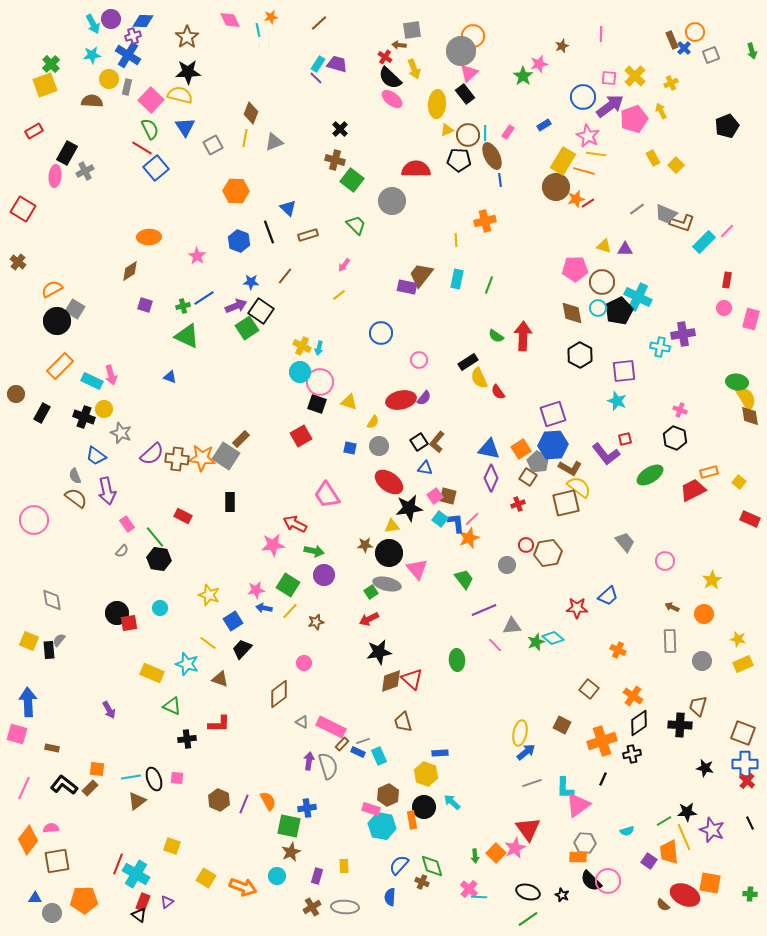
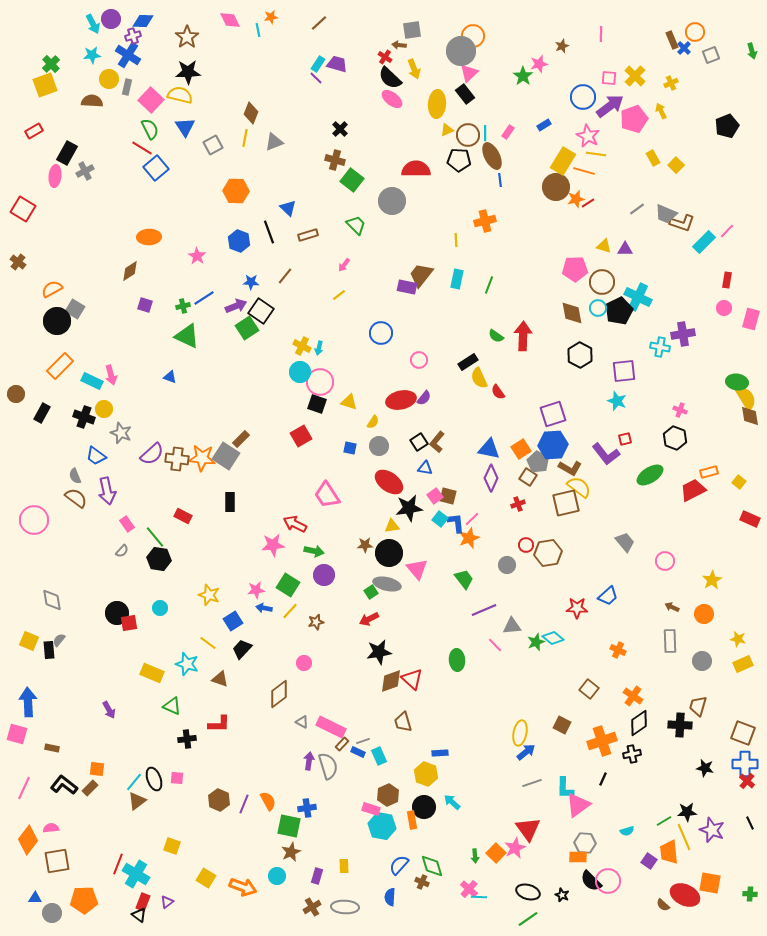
cyan line at (131, 777): moved 3 px right, 5 px down; rotated 42 degrees counterclockwise
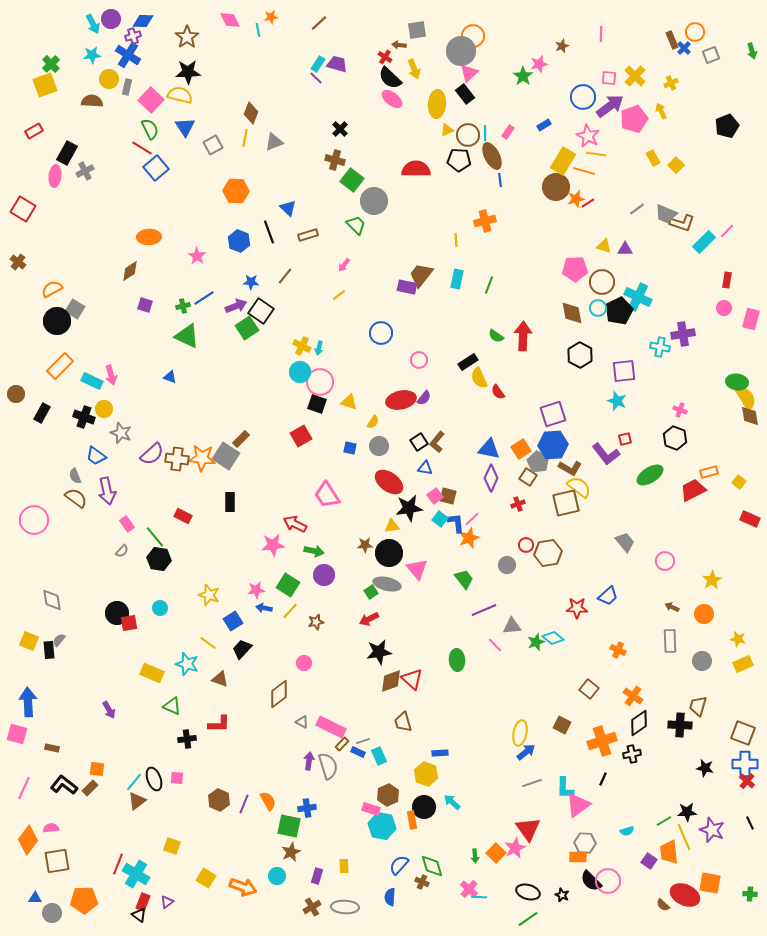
gray square at (412, 30): moved 5 px right
gray circle at (392, 201): moved 18 px left
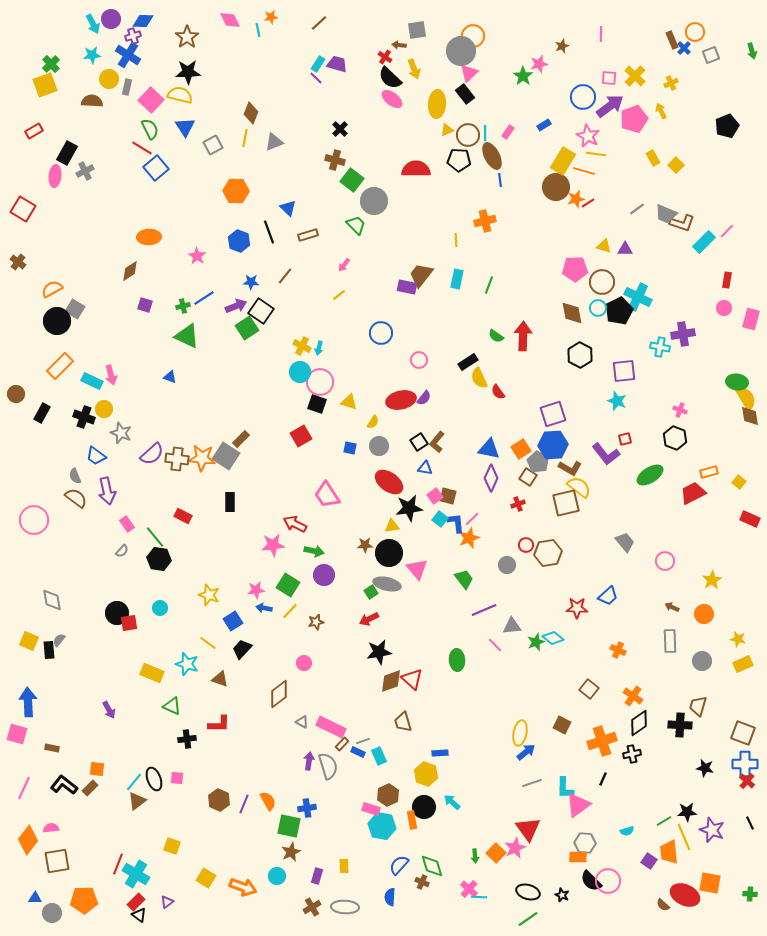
red trapezoid at (693, 490): moved 3 px down
red rectangle at (143, 902): moved 7 px left; rotated 24 degrees clockwise
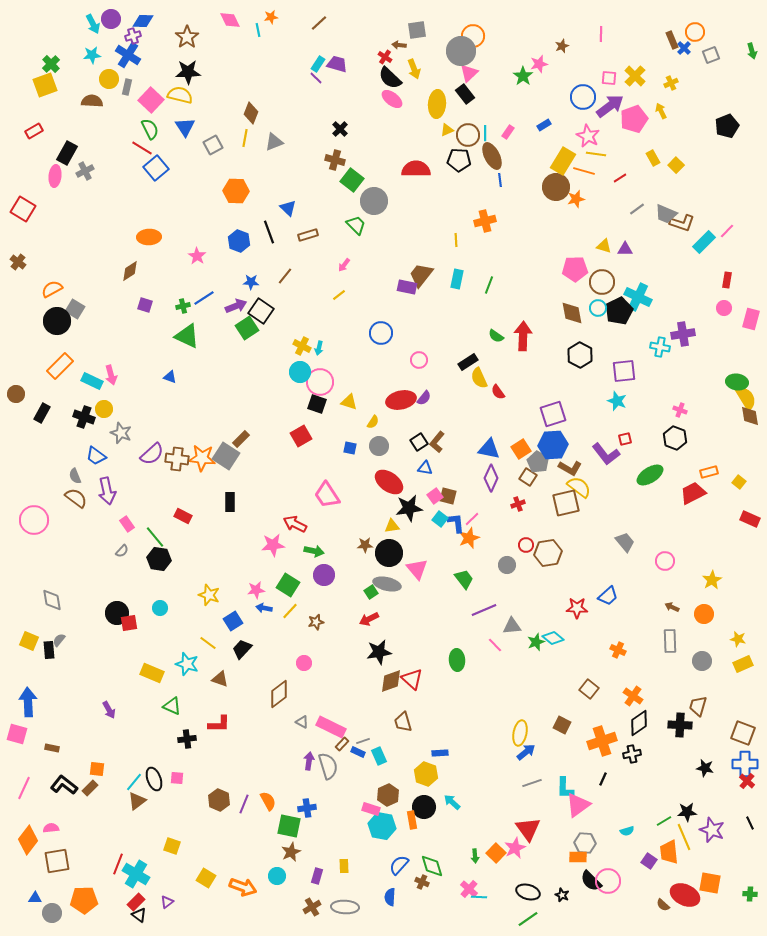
red line at (588, 203): moved 32 px right, 25 px up
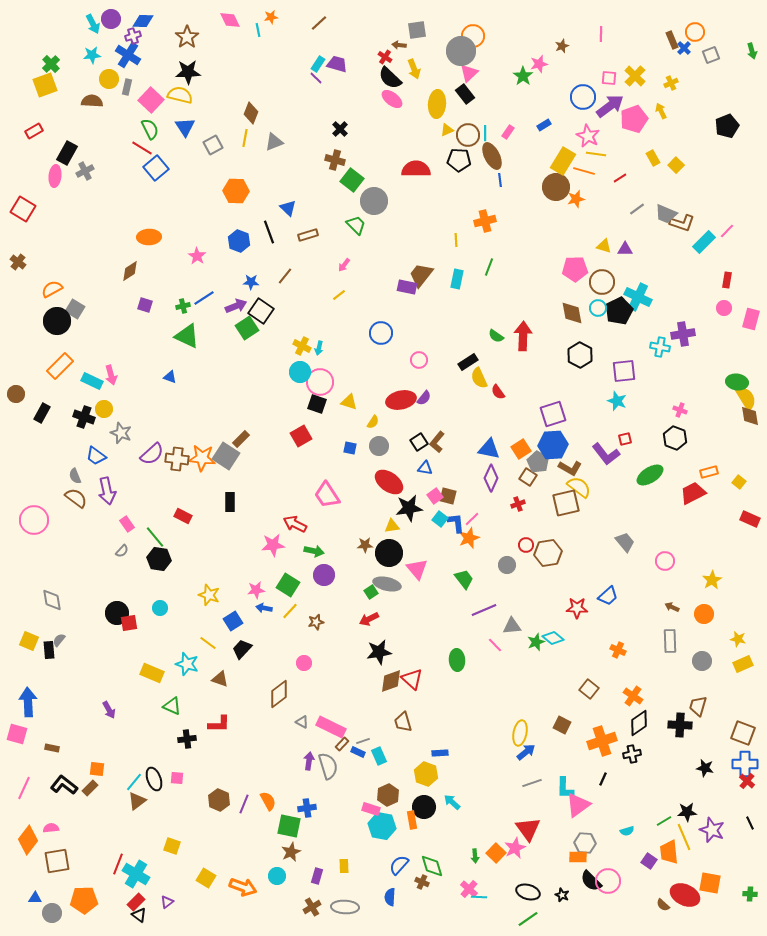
green line at (489, 285): moved 18 px up
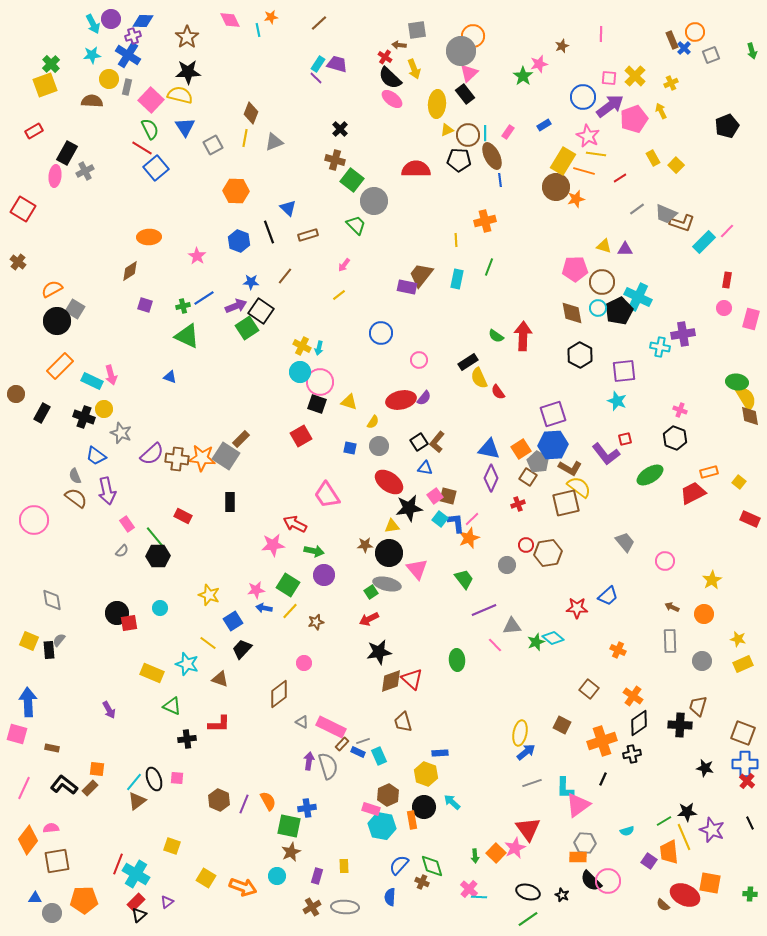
black hexagon at (159, 559): moved 1 px left, 3 px up; rotated 10 degrees counterclockwise
black triangle at (139, 915): rotated 42 degrees clockwise
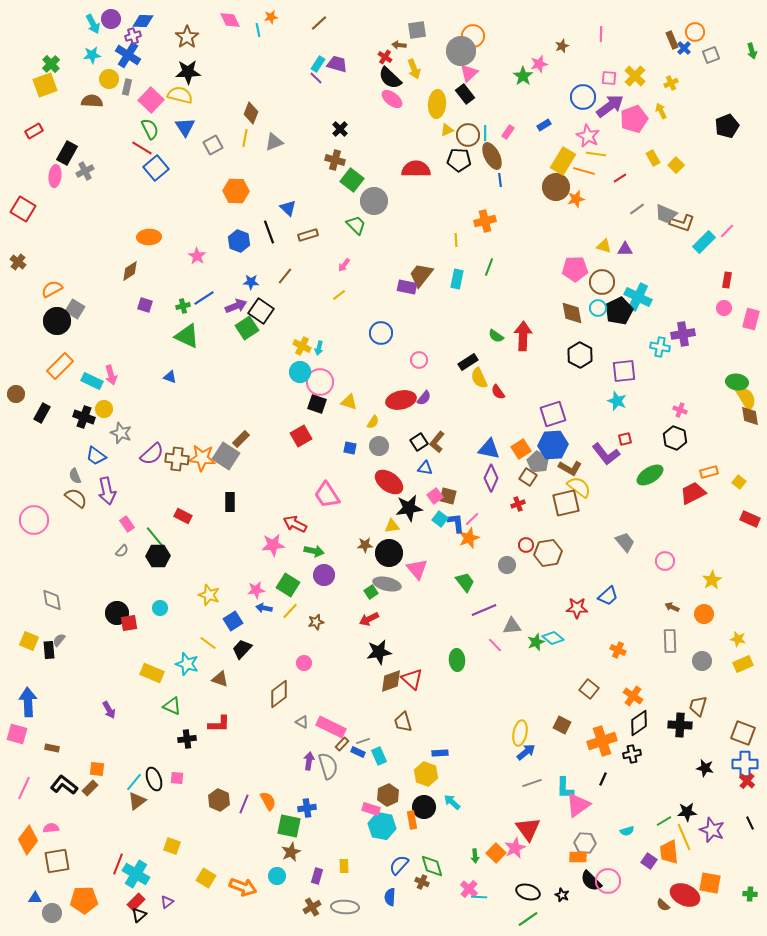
green trapezoid at (464, 579): moved 1 px right, 3 px down
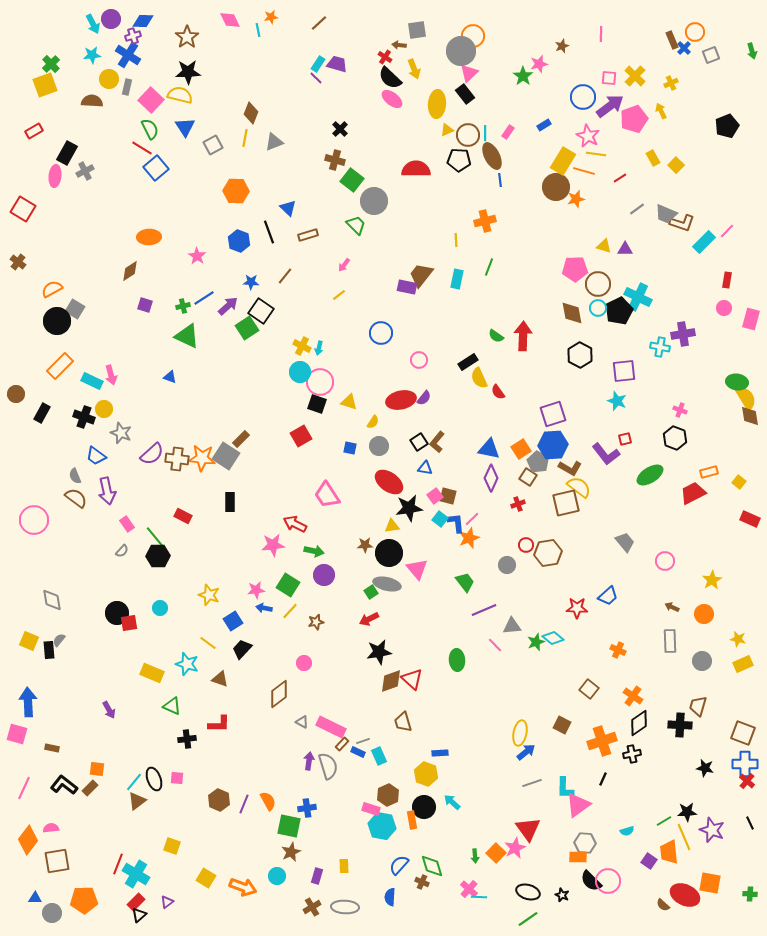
brown circle at (602, 282): moved 4 px left, 2 px down
purple arrow at (236, 306): moved 8 px left; rotated 20 degrees counterclockwise
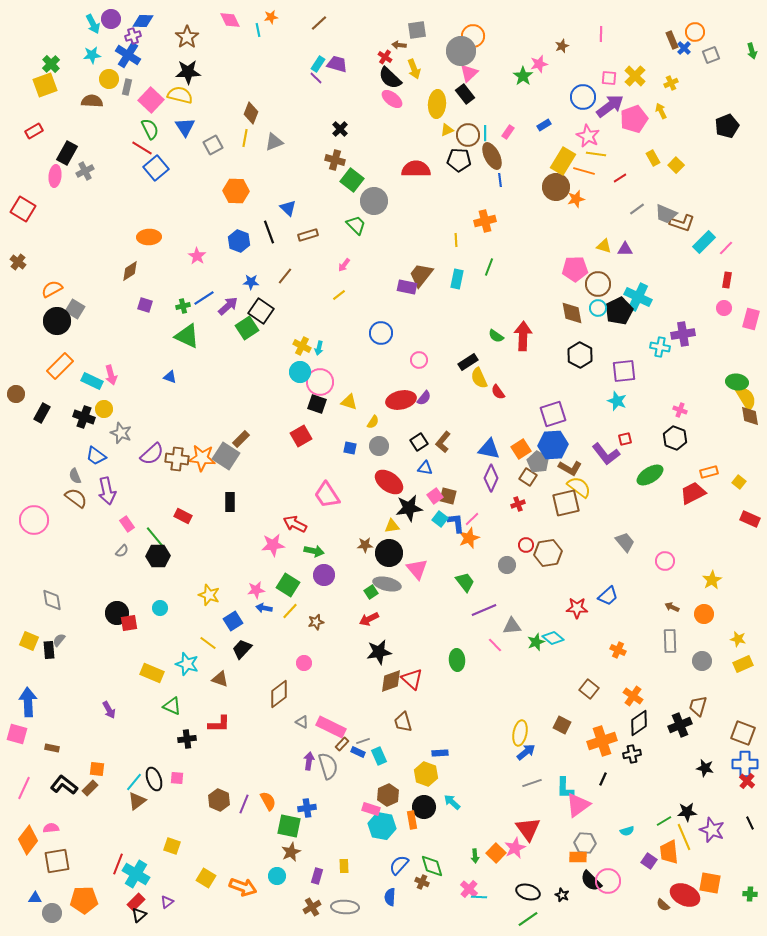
pink line at (727, 231): moved 1 px left, 17 px down
brown L-shape at (437, 442): moved 6 px right
black cross at (680, 725): rotated 25 degrees counterclockwise
